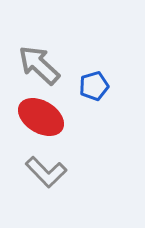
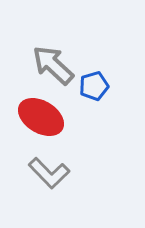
gray arrow: moved 14 px right
gray L-shape: moved 3 px right, 1 px down
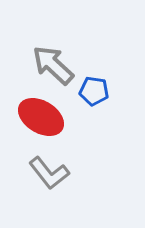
blue pentagon: moved 5 px down; rotated 24 degrees clockwise
gray L-shape: rotated 6 degrees clockwise
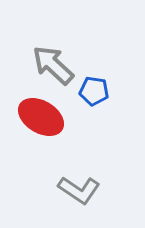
gray L-shape: moved 30 px right, 17 px down; rotated 18 degrees counterclockwise
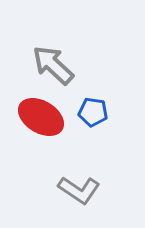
blue pentagon: moved 1 px left, 21 px down
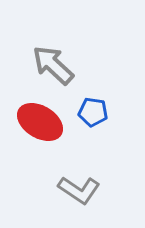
red ellipse: moved 1 px left, 5 px down
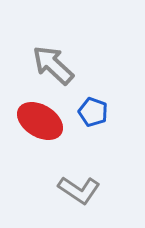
blue pentagon: rotated 12 degrees clockwise
red ellipse: moved 1 px up
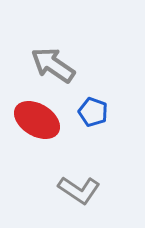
gray arrow: rotated 9 degrees counterclockwise
red ellipse: moved 3 px left, 1 px up
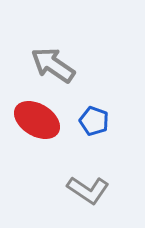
blue pentagon: moved 1 px right, 9 px down
gray L-shape: moved 9 px right
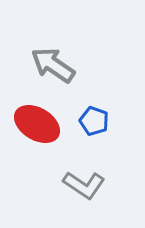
red ellipse: moved 4 px down
gray L-shape: moved 4 px left, 5 px up
